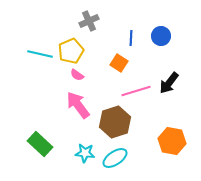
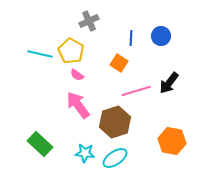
yellow pentagon: rotated 20 degrees counterclockwise
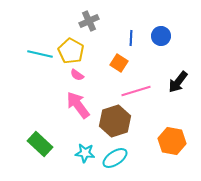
black arrow: moved 9 px right, 1 px up
brown hexagon: moved 1 px up
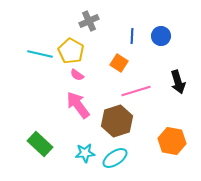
blue line: moved 1 px right, 2 px up
black arrow: rotated 55 degrees counterclockwise
brown hexagon: moved 2 px right
cyan star: rotated 12 degrees counterclockwise
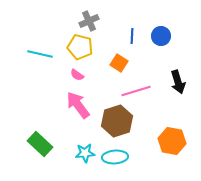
yellow pentagon: moved 9 px right, 4 px up; rotated 15 degrees counterclockwise
cyan ellipse: moved 1 px up; rotated 30 degrees clockwise
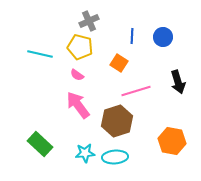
blue circle: moved 2 px right, 1 px down
